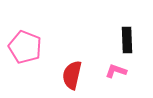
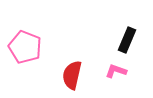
black rectangle: rotated 25 degrees clockwise
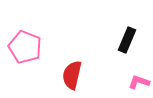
pink L-shape: moved 23 px right, 11 px down
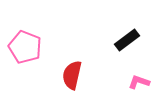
black rectangle: rotated 30 degrees clockwise
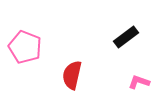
black rectangle: moved 1 px left, 3 px up
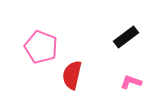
pink pentagon: moved 16 px right
pink L-shape: moved 8 px left
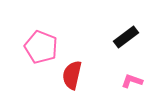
pink L-shape: moved 1 px right, 1 px up
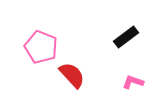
red semicircle: rotated 124 degrees clockwise
pink L-shape: moved 1 px right, 1 px down
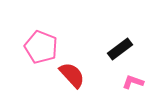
black rectangle: moved 6 px left, 12 px down
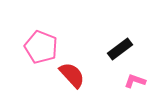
pink L-shape: moved 2 px right, 1 px up
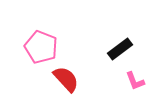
red semicircle: moved 6 px left, 4 px down
pink L-shape: rotated 130 degrees counterclockwise
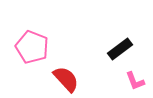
pink pentagon: moved 9 px left
